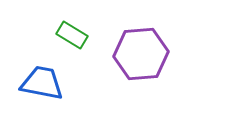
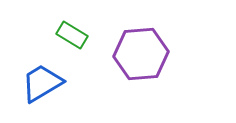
blue trapezoid: rotated 42 degrees counterclockwise
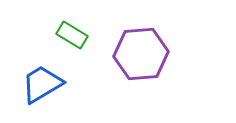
blue trapezoid: moved 1 px down
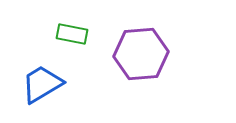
green rectangle: moved 1 px up; rotated 20 degrees counterclockwise
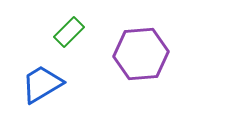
green rectangle: moved 3 px left, 2 px up; rotated 56 degrees counterclockwise
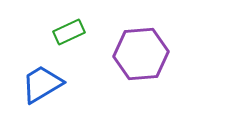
green rectangle: rotated 20 degrees clockwise
